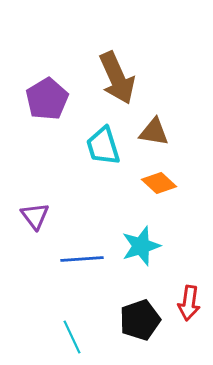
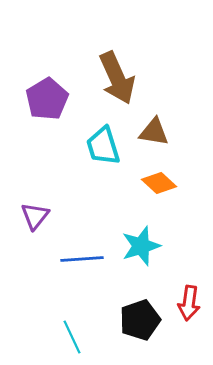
purple triangle: rotated 16 degrees clockwise
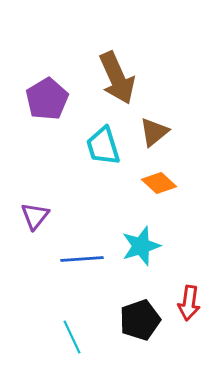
brown triangle: rotated 48 degrees counterclockwise
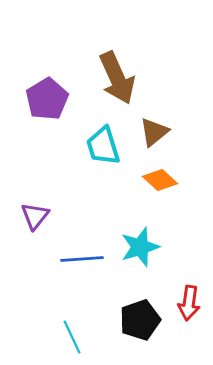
orange diamond: moved 1 px right, 3 px up
cyan star: moved 1 px left, 1 px down
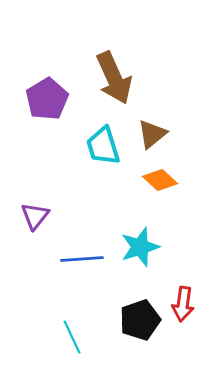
brown arrow: moved 3 px left
brown triangle: moved 2 px left, 2 px down
red arrow: moved 6 px left, 1 px down
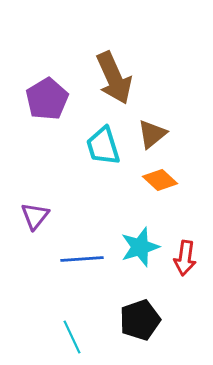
red arrow: moved 2 px right, 46 px up
